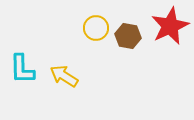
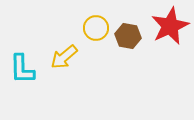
yellow arrow: moved 19 px up; rotated 72 degrees counterclockwise
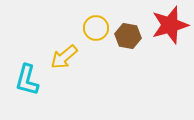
red star: moved 1 px up; rotated 9 degrees clockwise
cyan L-shape: moved 5 px right, 11 px down; rotated 16 degrees clockwise
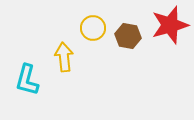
yellow circle: moved 3 px left
yellow arrow: rotated 124 degrees clockwise
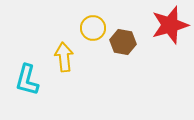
brown hexagon: moved 5 px left, 6 px down
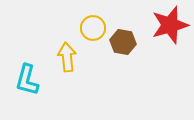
yellow arrow: moved 3 px right
